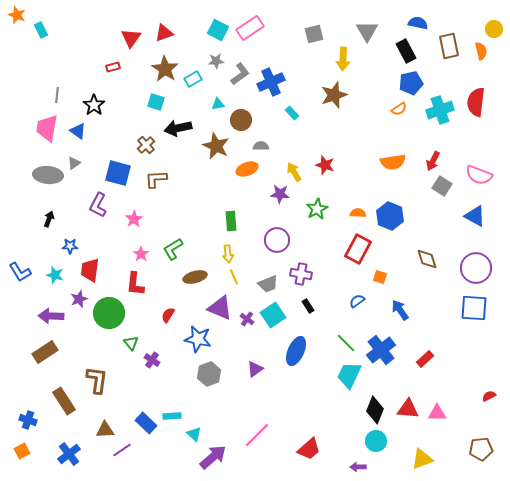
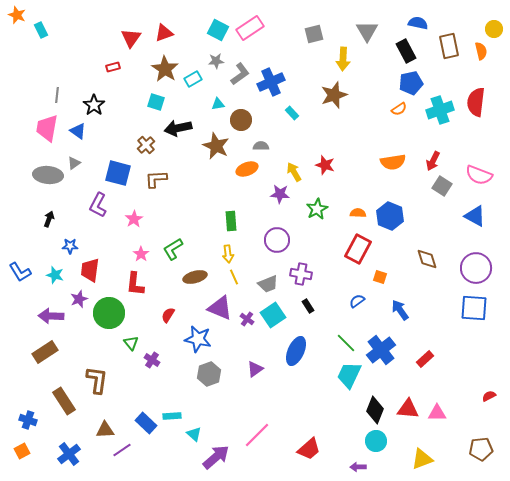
purple arrow at (213, 457): moved 3 px right
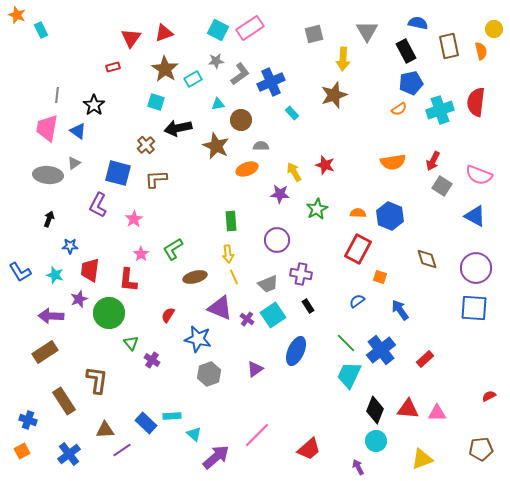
red L-shape at (135, 284): moved 7 px left, 4 px up
purple arrow at (358, 467): rotated 63 degrees clockwise
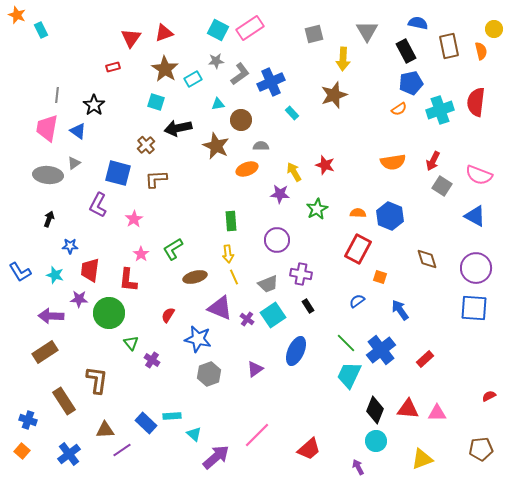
purple star at (79, 299): rotated 24 degrees clockwise
orange square at (22, 451): rotated 21 degrees counterclockwise
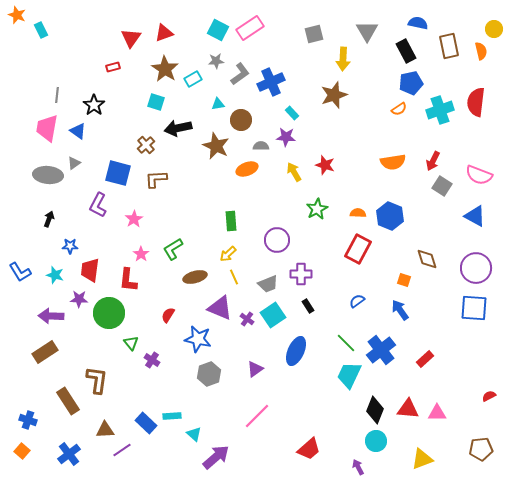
purple star at (280, 194): moved 6 px right, 57 px up
yellow arrow at (228, 254): rotated 54 degrees clockwise
purple cross at (301, 274): rotated 10 degrees counterclockwise
orange square at (380, 277): moved 24 px right, 3 px down
brown rectangle at (64, 401): moved 4 px right
pink line at (257, 435): moved 19 px up
